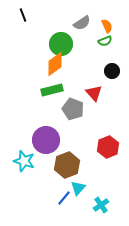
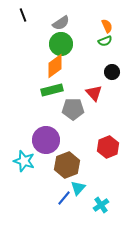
gray semicircle: moved 21 px left
orange diamond: moved 2 px down
black circle: moved 1 px down
gray pentagon: rotated 20 degrees counterclockwise
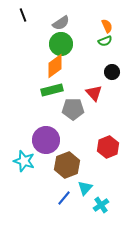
cyan triangle: moved 7 px right
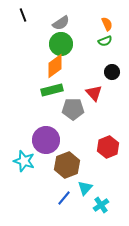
orange semicircle: moved 2 px up
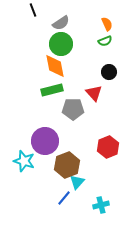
black line: moved 10 px right, 5 px up
orange diamond: rotated 65 degrees counterclockwise
black circle: moved 3 px left
purple circle: moved 1 px left, 1 px down
cyan triangle: moved 8 px left, 6 px up
cyan cross: rotated 21 degrees clockwise
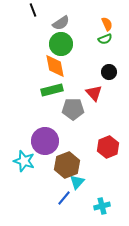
green semicircle: moved 2 px up
cyan cross: moved 1 px right, 1 px down
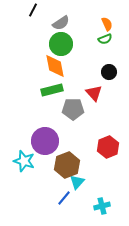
black line: rotated 48 degrees clockwise
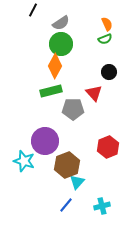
orange diamond: rotated 40 degrees clockwise
green rectangle: moved 1 px left, 1 px down
blue line: moved 2 px right, 7 px down
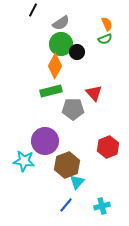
black circle: moved 32 px left, 20 px up
cyan star: rotated 10 degrees counterclockwise
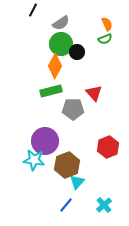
cyan star: moved 10 px right, 1 px up
cyan cross: moved 2 px right, 1 px up; rotated 28 degrees counterclockwise
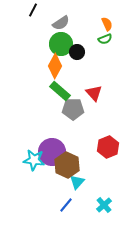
green rectangle: moved 9 px right; rotated 55 degrees clockwise
purple circle: moved 7 px right, 11 px down
brown hexagon: rotated 15 degrees counterclockwise
